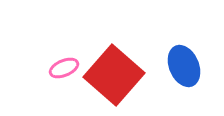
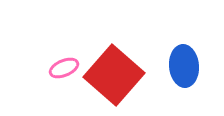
blue ellipse: rotated 18 degrees clockwise
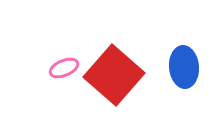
blue ellipse: moved 1 px down
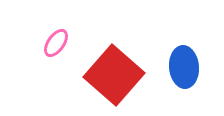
pink ellipse: moved 8 px left, 25 px up; rotated 32 degrees counterclockwise
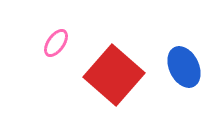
blue ellipse: rotated 21 degrees counterclockwise
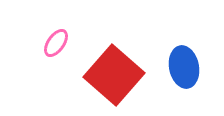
blue ellipse: rotated 15 degrees clockwise
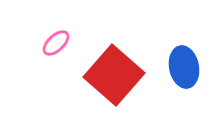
pink ellipse: rotated 12 degrees clockwise
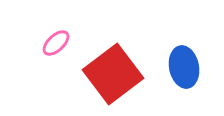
red square: moved 1 px left, 1 px up; rotated 12 degrees clockwise
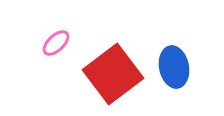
blue ellipse: moved 10 px left
